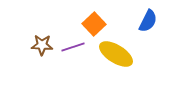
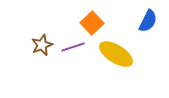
orange square: moved 2 px left, 1 px up
brown star: rotated 25 degrees counterclockwise
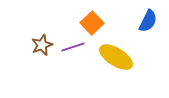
yellow ellipse: moved 3 px down
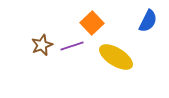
purple line: moved 1 px left, 1 px up
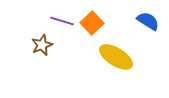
blue semicircle: rotated 85 degrees counterclockwise
purple line: moved 10 px left, 25 px up; rotated 35 degrees clockwise
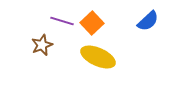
blue semicircle: rotated 105 degrees clockwise
yellow ellipse: moved 18 px left; rotated 8 degrees counterclockwise
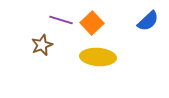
purple line: moved 1 px left, 1 px up
yellow ellipse: rotated 20 degrees counterclockwise
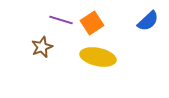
orange square: rotated 10 degrees clockwise
brown star: moved 2 px down
yellow ellipse: rotated 8 degrees clockwise
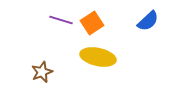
brown star: moved 25 px down
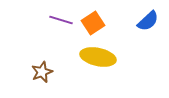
orange square: moved 1 px right
